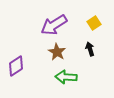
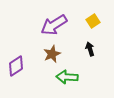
yellow square: moved 1 px left, 2 px up
brown star: moved 5 px left, 2 px down; rotated 18 degrees clockwise
green arrow: moved 1 px right
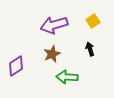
purple arrow: rotated 16 degrees clockwise
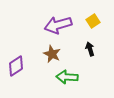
purple arrow: moved 4 px right
brown star: rotated 24 degrees counterclockwise
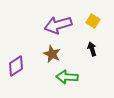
yellow square: rotated 24 degrees counterclockwise
black arrow: moved 2 px right
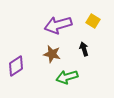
black arrow: moved 8 px left
brown star: rotated 12 degrees counterclockwise
green arrow: rotated 20 degrees counterclockwise
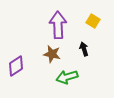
purple arrow: rotated 104 degrees clockwise
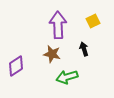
yellow square: rotated 32 degrees clockwise
